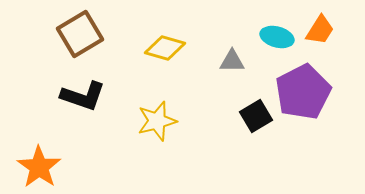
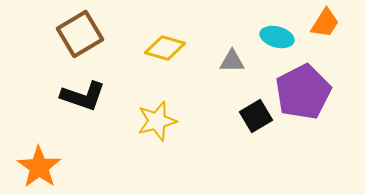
orange trapezoid: moved 5 px right, 7 px up
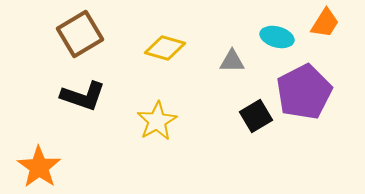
purple pentagon: moved 1 px right
yellow star: rotated 15 degrees counterclockwise
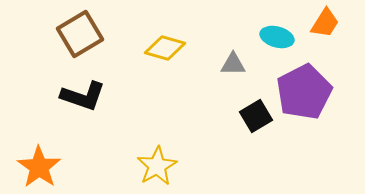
gray triangle: moved 1 px right, 3 px down
yellow star: moved 45 px down
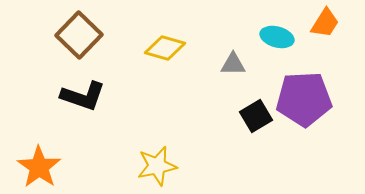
brown square: moved 1 px left, 1 px down; rotated 15 degrees counterclockwise
purple pentagon: moved 7 px down; rotated 24 degrees clockwise
yellow star: rotated 18 degrees clockwise
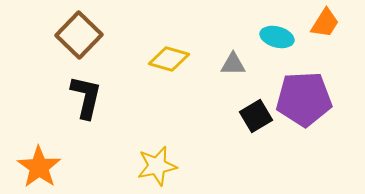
yellow diamond: moved 4 px right, 11 px down
black L-shape: moved 3 px right, 1 px down; rotated 96 degrees counterclockwise
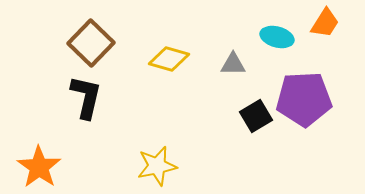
brown square: moved 12 px right, 8 px down
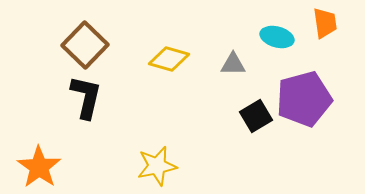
orange trapezoid: rotated 40 degrees counterclockwise
brown square: moved 6 px left, 2 px down
purple pentagon: rotated 12 degrees counterclockwise
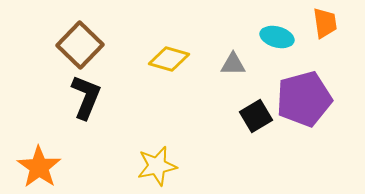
brown square: moved 5 px left
black L-shape: rotated 9 degrees clockwise
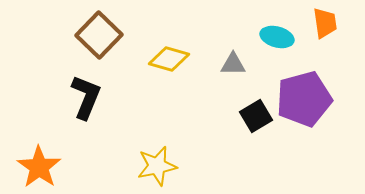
brown square: moved 19 px right, 10 px up
